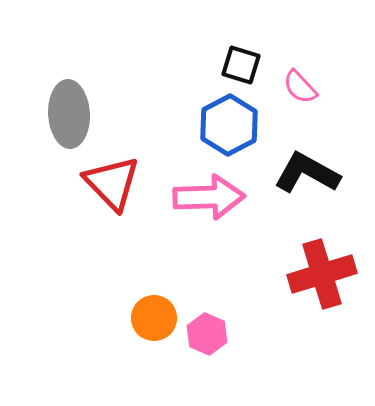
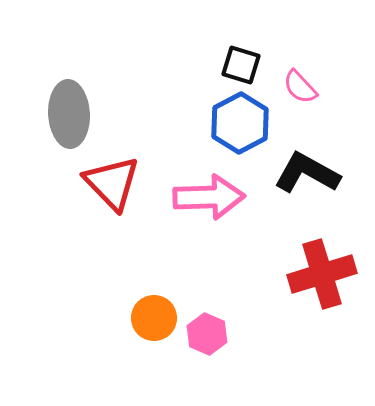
blue hexagon: moved 11 px right, 2 px up
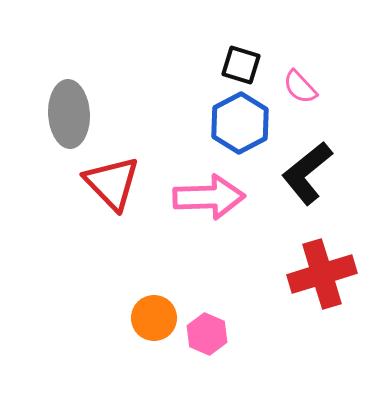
black L-shape: rotated 68 degrees counterclockwise
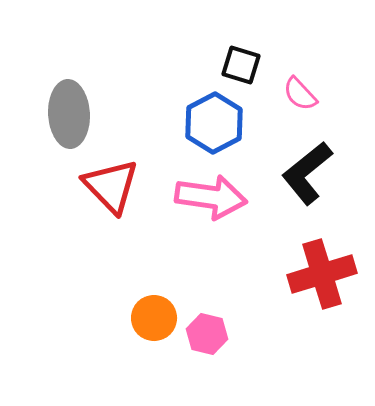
pink semicircle: moved 7 px down
blue hexagon: moved 26 px left
red triangle: moved 1 px left, 3 px down
pink arrow: moved 2 px right; rotated 10 degrees clockwise
pink hexagon: rotated 9 degrees counterclockwise
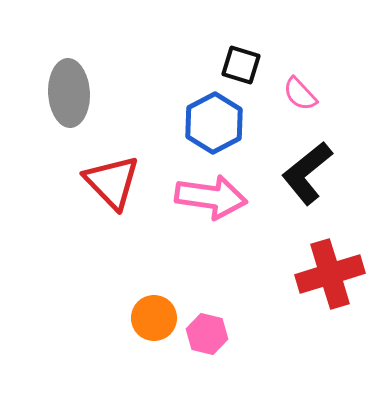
gray ellipse: moved 21 px up
red triangle: moved 1 px right, 4 px up
red cross: moved 8 px right
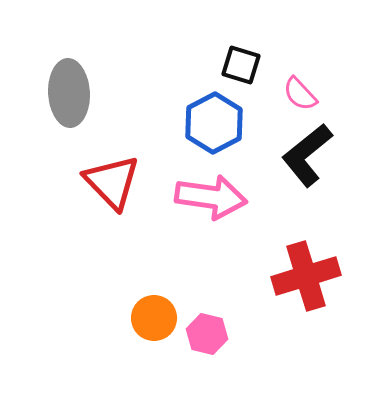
black L-shape: moved 18 px up
red cross: moved 24 px left, 2 px down
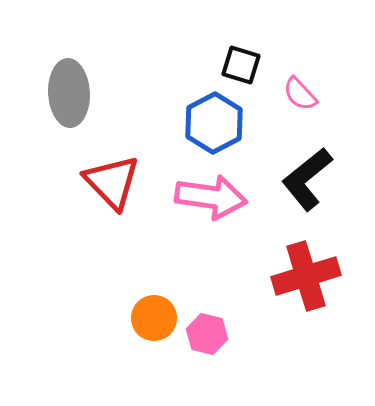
black L-shape: moved 24 px down
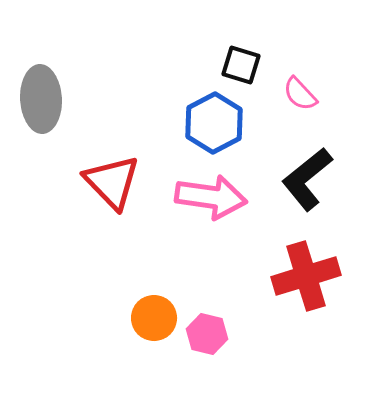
gray ellipse: moved 28 px left, 6 px down
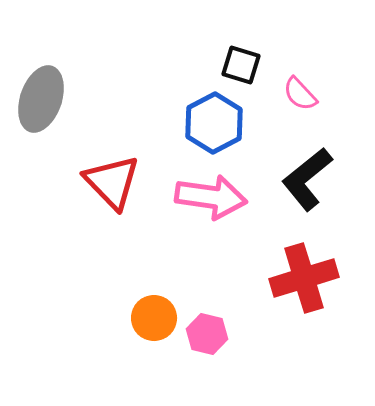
gray ellipse: rotated 22 degrees clockwise
red cross: moved 2 px left, 2 px down
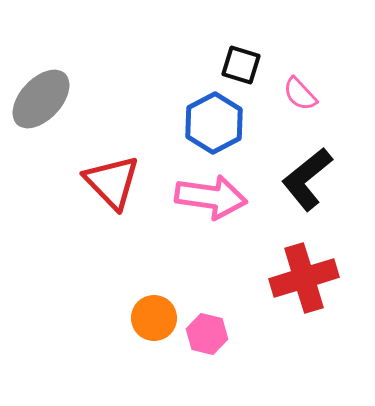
gray ellipse: rotated 24 degrees clockwise
